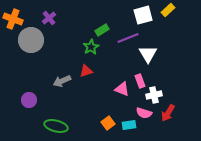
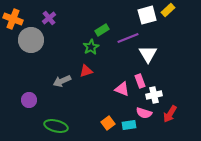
white square: moved 4 px right
red arrow: moved 2 px right, 1 px down
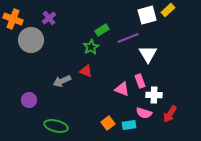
red triangle: rotated 40 degrees clockwise
white cross: rotated 14 degrees clockwise
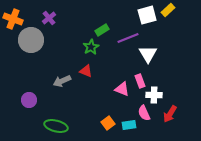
pink semicircle: rotated 49 degrees clockwise
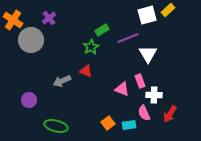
orange cross: moved 1 px down; rotated 12 degrees clockwise
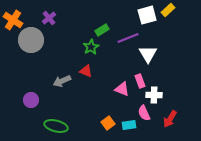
purple circle: moved 2 px right
red arrow: moved 5 px down
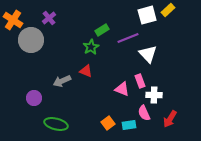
white triangle: rotated 12 degrees counterclockwise
purple circle: moved 3 px right, 2 px up
green ellipse: moved 2 px up
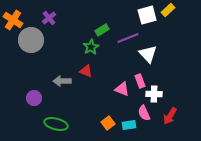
gray arrow: rotated 24 degrees clockwise
white cross: moved 1 px up
red arrow: moved 3 px up
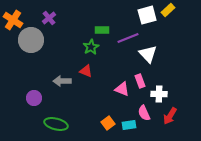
green rectangle: rotated 32 degrees clockwise
white cross: moved 5 px right
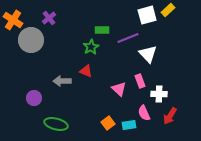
pink triangle: moved 3 px left; rotated 21 degrees clockwise
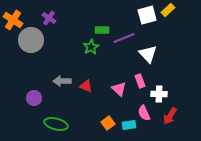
purple cross: rotated 16 degrees counterclockwise
purple line: moved 4 px left
red triangle: moved 15 px down
